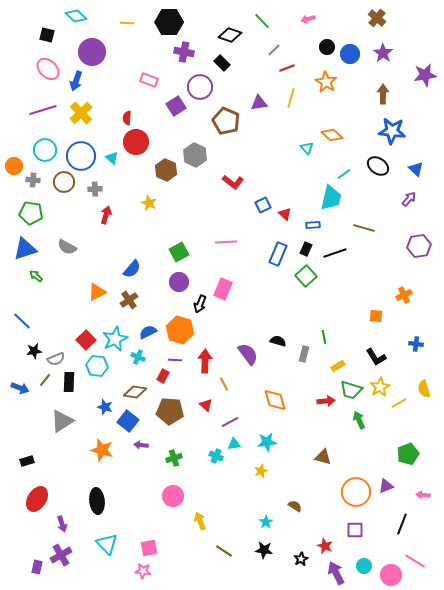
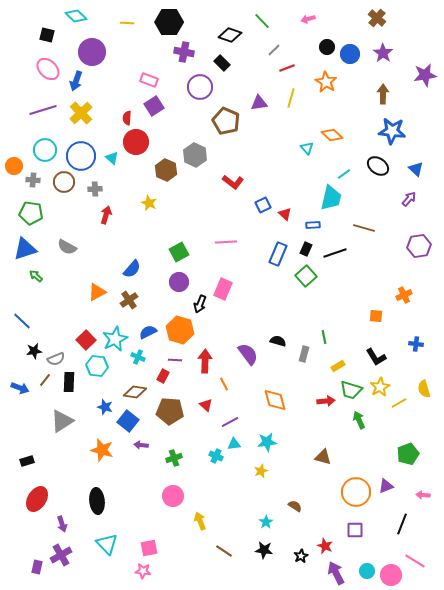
purple square at (176, 106): moved 22 px left
black star at (301, 559): moved 3 px up
cyan circle at (364, 566): moved 3 px right, 5 px down
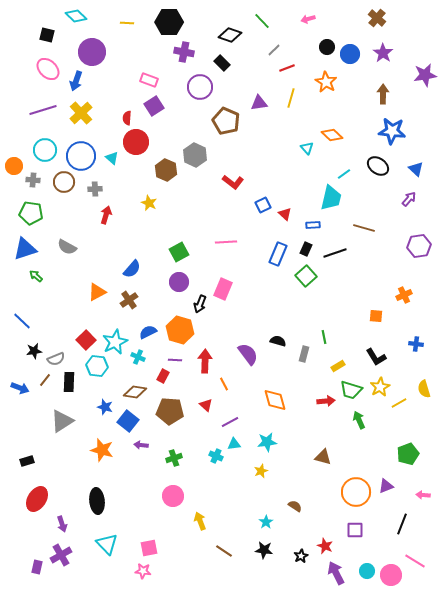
cyan star at (115, 339): moved 3 px down
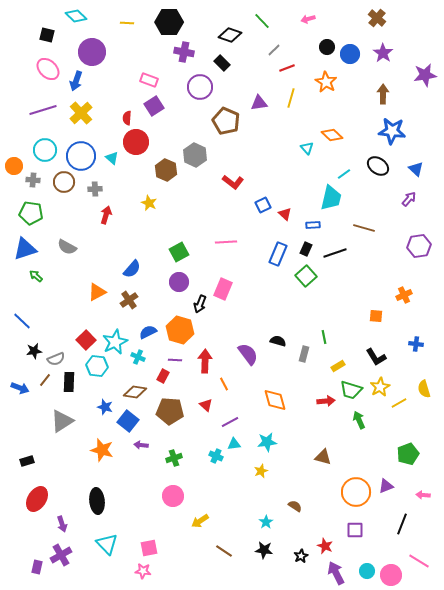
yellow arrow at (200, 521): rotated 102 degrees counterclockwise
pink line at (415, 561): moved 4 px right
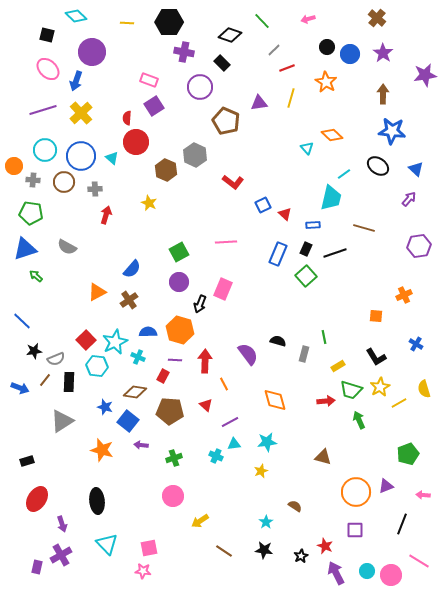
blue semicircle at (148, 332): rotated 24 degrees clockwise
blue cross at (416, 344): rotated 24 degrees clockwise
